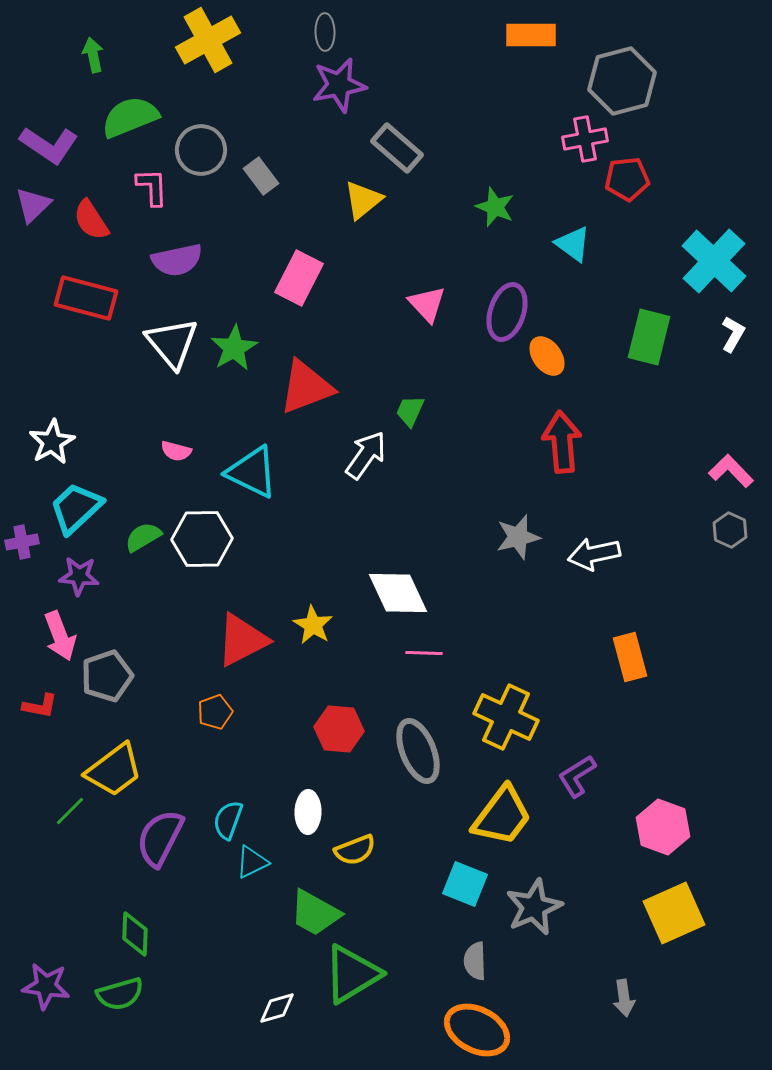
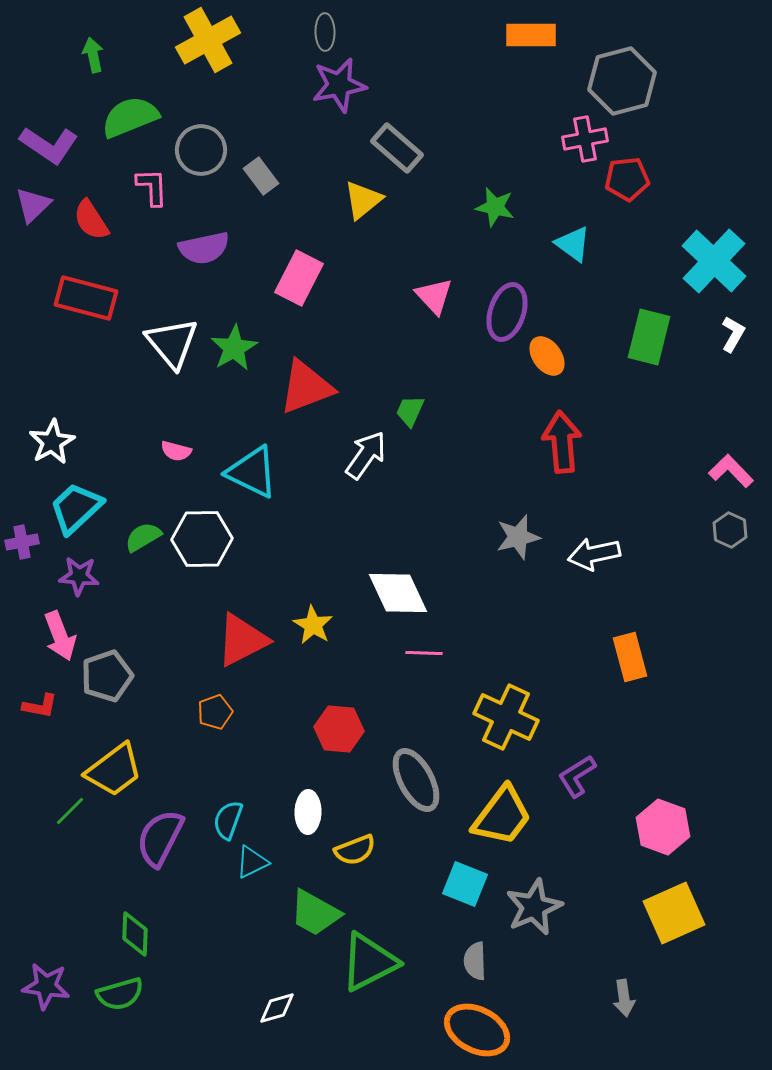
green star at (495, 207): rotated 9 degrees counterclockwise
purple semicircle at (177, 260): moved 27 px right, 12 px up
pink triangle at (427, 304): moved 7 px right, 8 px up
gray ellipse at (418, 751): moved 2 px left, 29 px down; rotated 6 degrees counterclockwise
green triangle at (352, 974): moved 17 px right, 12 px up; rotated 4 degrees clockwise
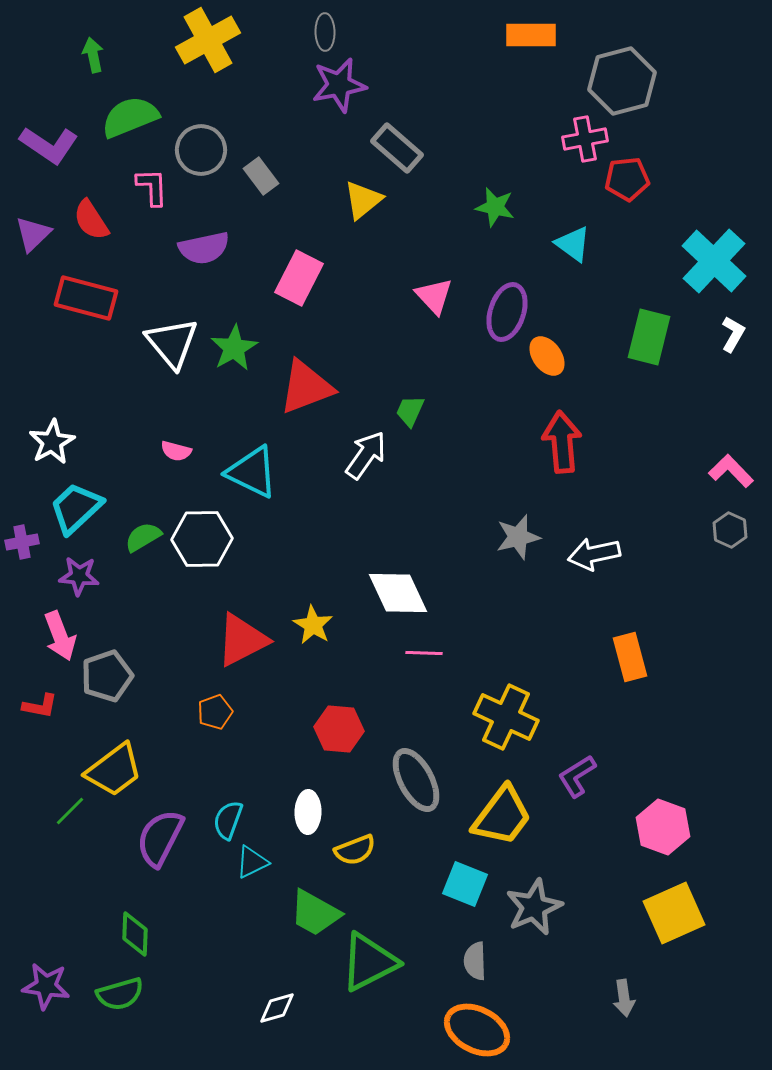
purple triangle at (33, 205): moved 29 px down
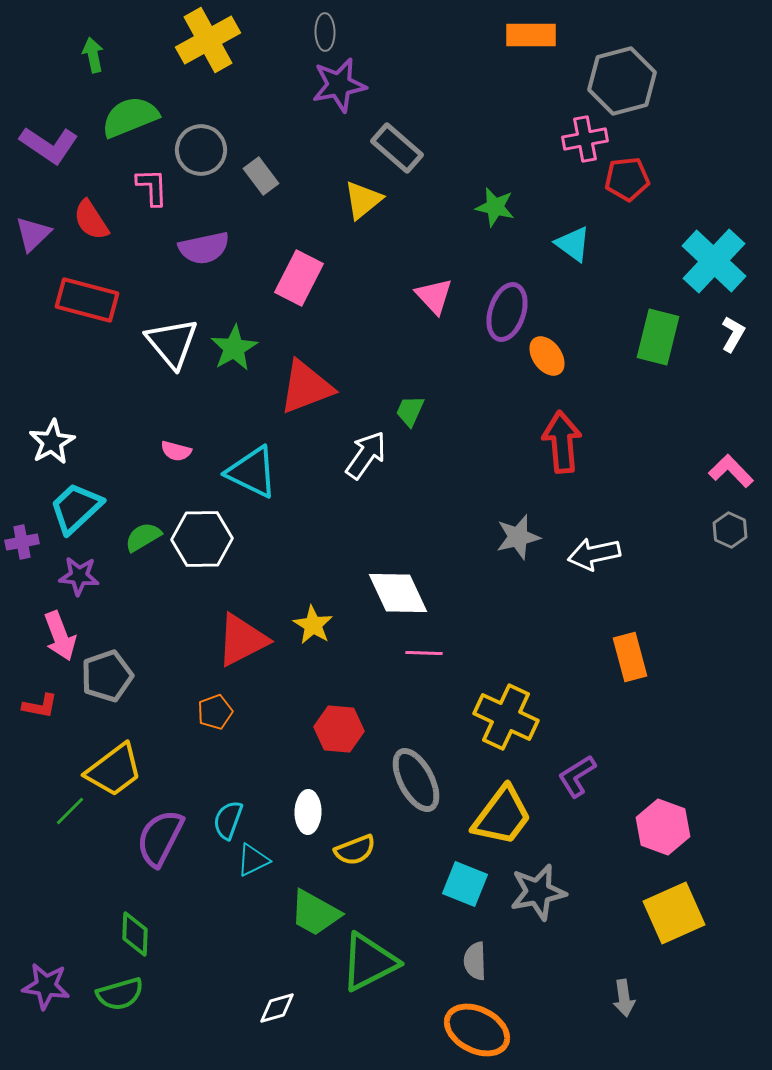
red rectangle at (86, 298): moved 1 px right, 2 px down
green rectangle at (649, 337): moved 9 px right
cyan triangle at (252, 862): moved 1 px right, 2 px up
gray star at (534, 907): moved 4 px right, 15 px up; rotated 12 degrees clockwise
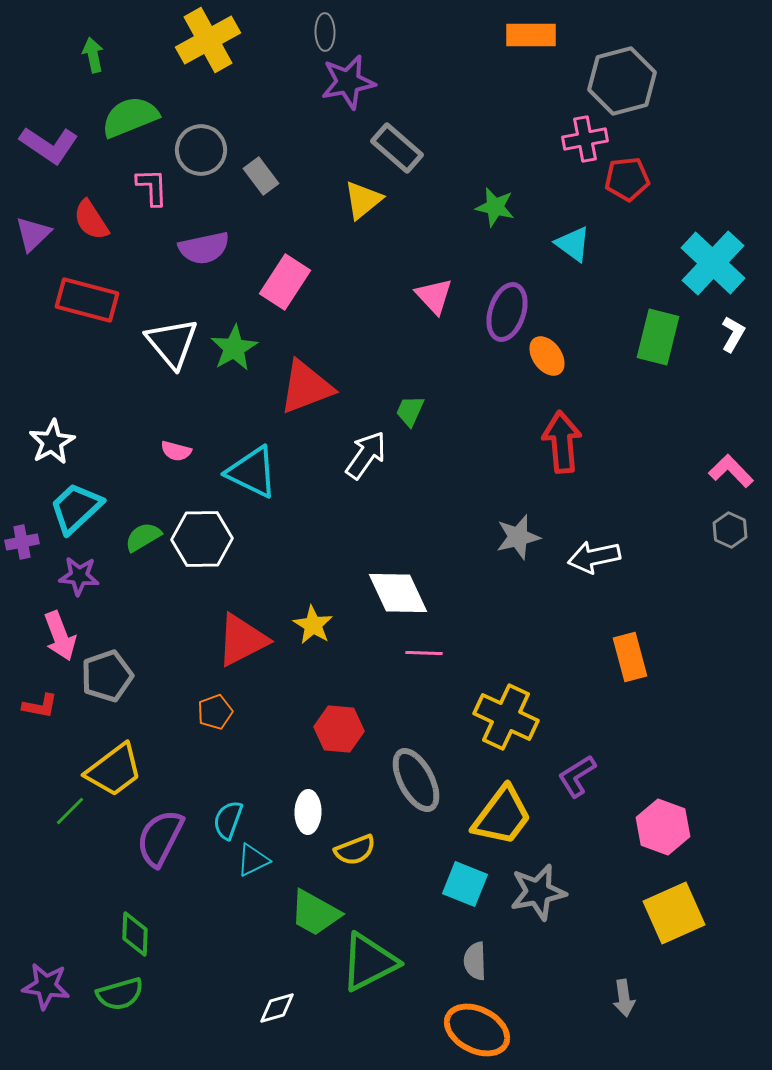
purple star at (339, 85): moved 9 px right, 3 px up
cyan cross at (714, 261): moved 1 px left, 2 px down
pink rectangle at (299, 278): moved 14 px left, 4 px down; rotated 6 degrees clockwise
white arrow at (594, 554): moved 3 px down
